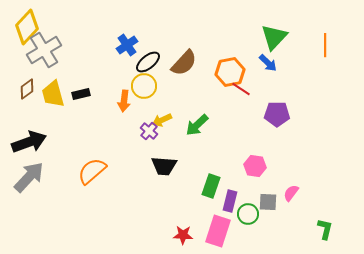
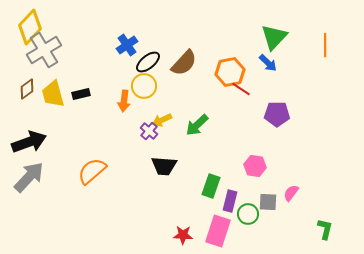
yellow diamond: moved 3 px right
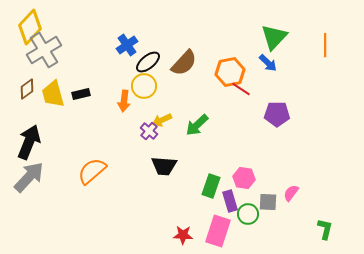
black arrow: rotated 48 degrees counterclockwise
pink hexagon: moved 11 px left, 12 px down
purple rectangle: rotated 30 degrees counterclockwise
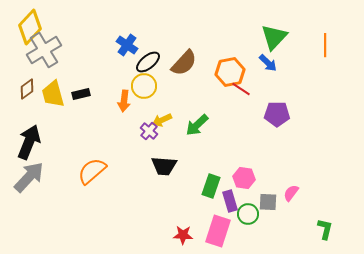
blue cross: rotated 20 degrees counterclockwise
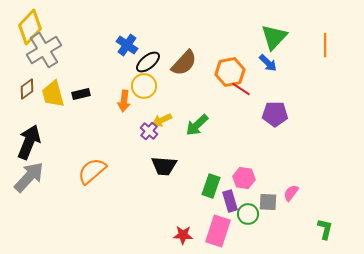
purple pentagon: moved 2 px left
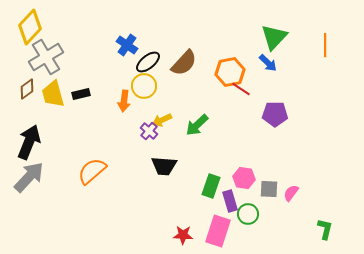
gray cross: moved 2 px right, 7 px down
gray square: moved 1 px right, 13 px up
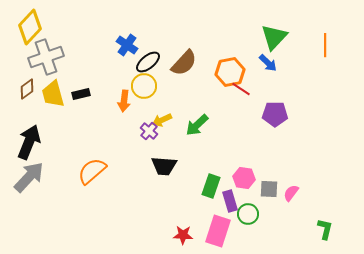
gray cross: rotated 12 degrees clockwise
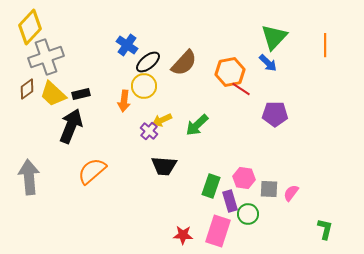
yellow trapezoid: rotated 32 degrees counterclockwise
black arrow: moved 42 px right, 16 px up
gray arrow: rotated 48 degrees counterclockwise
